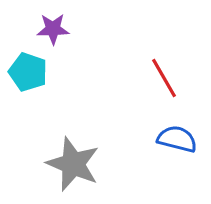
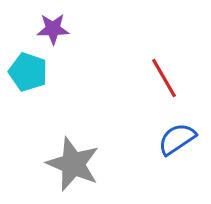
blue semicircle: rotated 48 degrees counterclockwise
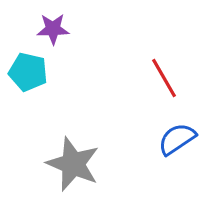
cyan pentagon: rotated 6 degrees counterclockwise
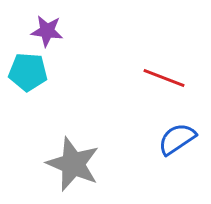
purple star: moved 6 px left, 2 px down; rotated 8 degrees clockwise
cyan pentagon: rotated 9 degrees counterclockwise
red line: rotated 39 degrees counterclockwise
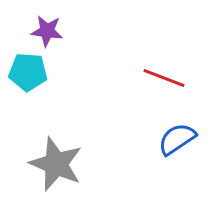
gray star: moved 17 px left
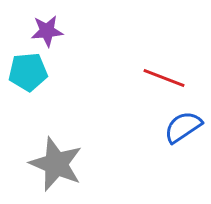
purple star: rotated 12 degrees counterclockwise
cyan pentagon: rotated 9 degrees counterclockwise
blue semicircle: moved 6 px right, 12 px up
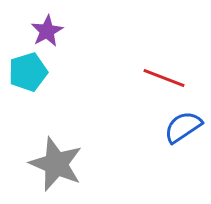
purple star: rotated 24 degrees counterclockwise
cyan pentagon: rotated 12 degrees counterclockwise
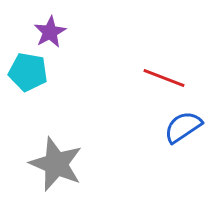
purple star: moved 3 px right, 1 px down
cyan pentagon: rotated 27 degrees clockwise
